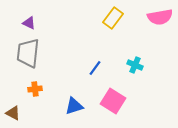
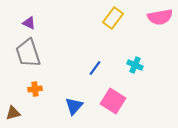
gray trapezoid: rotated 24 degrees counterclockwise
blue triangle: rotated 30 degrees counterclockwise
brown triangle: rotated 42 degrees counterclockwise
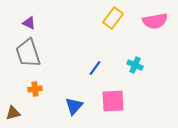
pink semicircle: moved 5 px left, 4 px down
pink square: rotated 35 degrees counterclockwise
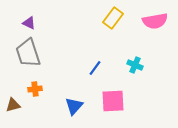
brown triangle: moved 8 px up
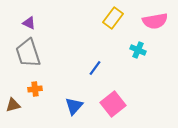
cyan cross: moved 3 px right, 15 px up
pink square: moved 3 px down; rotated 35 degrees counterclockwise
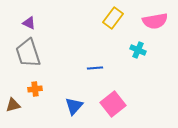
blue line: rotated 49 degrees clockwise
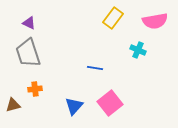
blue line: rotated 14 degrees clockwise
pink square: moved 3 px left, 1 px up
